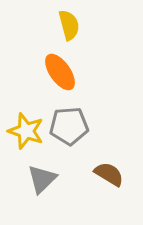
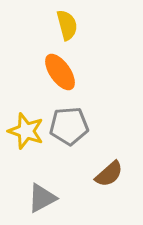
yellow semicircle: moved 2 px left
brown semicircle: rotated 108 degrees clockwise
gray triangle: moved 19 px down; rotated 16 degrees clockwise
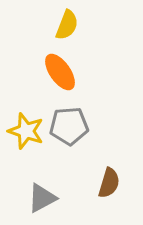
yellow semicircle: rotated 36 degrees clockwise
brown semicircle: moved 9 px down; rotated 32 degrees counterclockwise
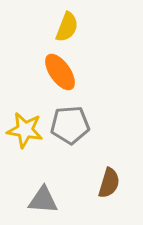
yellow semicircle: moved 2 px down
gray pentagon: moved 1 px right, 1 px up
yellow star: moved 1 px left, 1 px up; rotated 9 degrees counterclockwise
gray triangle: moved 1 px right, 2 px down; rotated 32 degrees clockwise
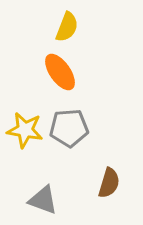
gray pentagon: moved 1 px left, 3 px down
gray triangle: rotated 16 degrees clockwise
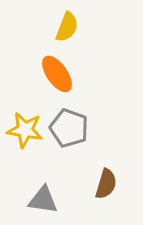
orange ellipse: moved 3 px left, 2 px down
gray pentagon: rotated 24 degrees clockwise
brown semicircle: moved 3 px left, 1 px down
gray triangle: rotated 12 degrees counterclockwise
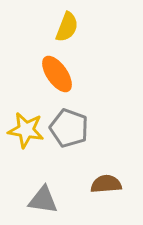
yellow star: moved 1 px right
brown semicircle: rotated 112 degrees counterclockwise
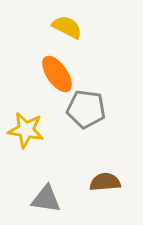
yellow semicircle: rotated 84 degrees counterclockwise
gray pentagon: moved 17 px right, 19 px up; rotated 12 degrees counterclockwise
brown semicircle: moved 1 px left, 2 px up
gray triangle: moved 3 px right, 1 px up
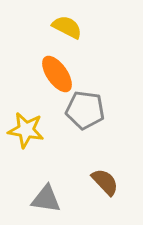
gray pentagon: moved 1 px left, 1 px down
brown semicircle: rotated 52 degrees clockwise
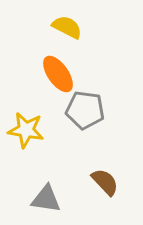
orange ellipse: moved 1 px right
